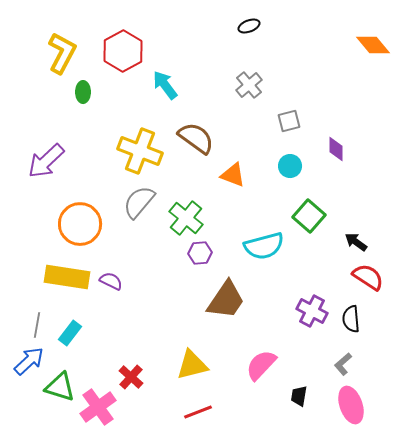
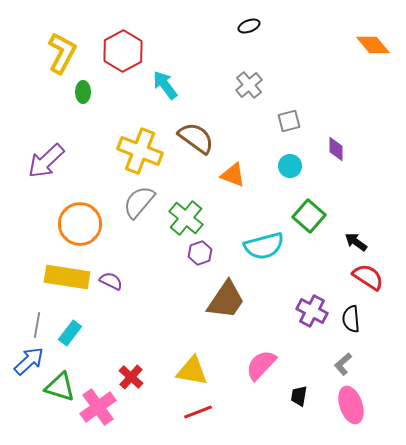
purple hexagon: rotated 15 degrees counterclockwise
yellow triangle: moved 6 px down; rotated 24 degrees clockwise
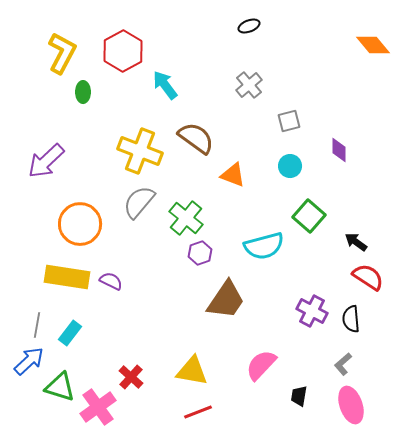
purple diamond: moved 3 px right, 1 px down
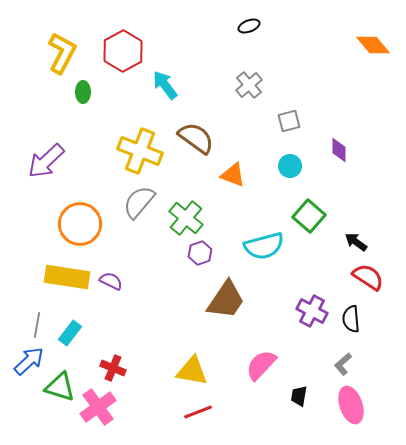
red cross: moved 18 px left, 9 px up; rotated 20 degrees counterclockwise
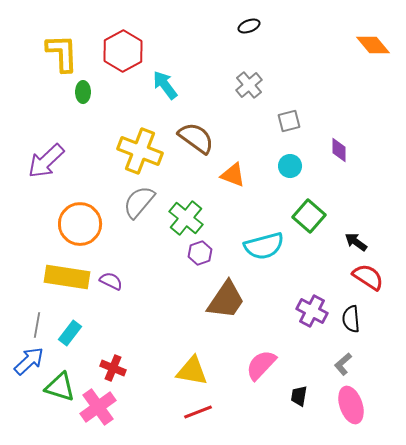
yellow L-shape: rotated 30 degrees counterclockwise
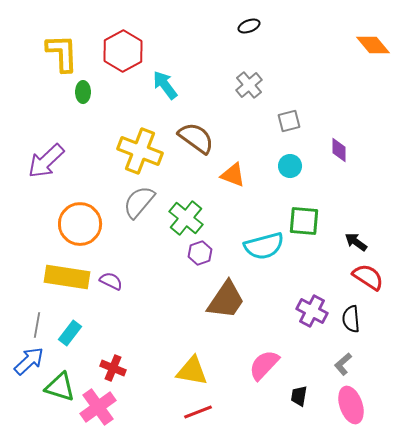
green square: moved 5 px left, 5 px down; rotated 36 degrees counterclockwise
pink semicircle: moved 3 px right
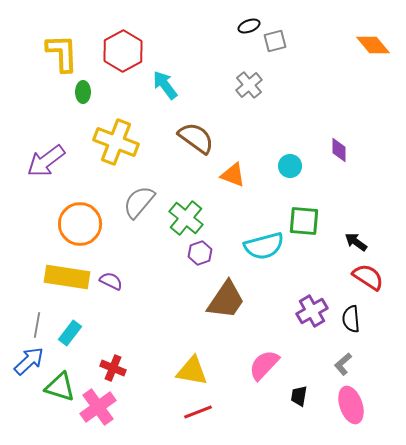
gray square: moved 14 px left, 80 px up
yellow cross: moved 24 px left, 9 px up
purple arrow: rotated 6 degrees clockwise
purple cross: rotated 32 degrees clockwise
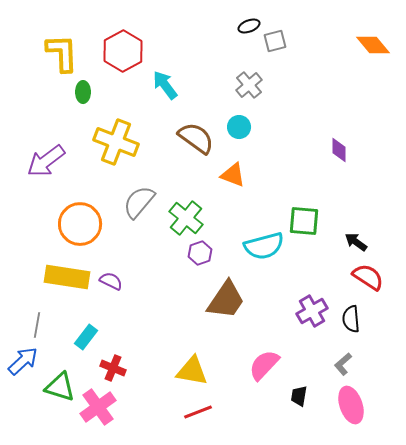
cyan circle: moved 51 px left, 39 px up
cyan rectangle: moved 16 px right, 4 px down
blue arrow: moved 6 px left
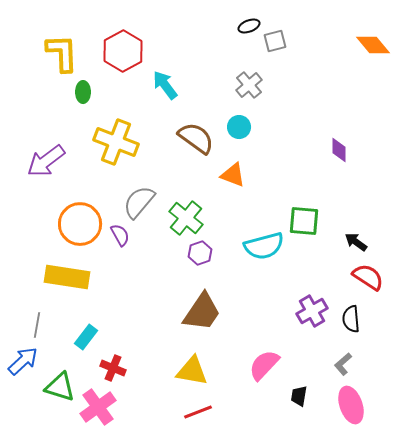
purple semicircle: moved 9 px right, 46 px up; rotated 35 degrees clockwise
brown trapezoid: moved 24 px left, 12 px down
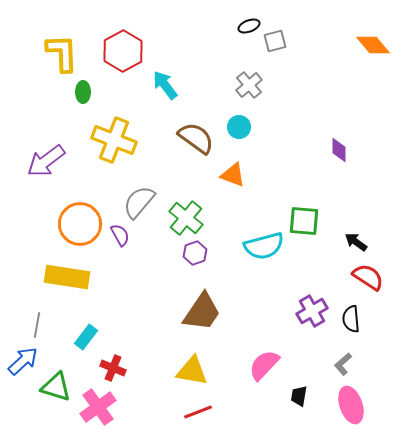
yellow cross: moved 2 px left, 2 px up
purple hexagon: moved 5 px left
green triangle: moved 4 px left
